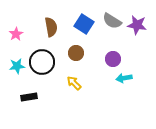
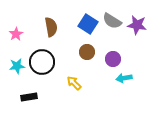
blue square: moved 4 px right
brown circle: moved 11 px right, 1 px up
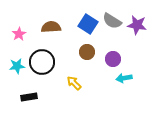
brown semicircle: rotated 84 degrees counterclockwise
pink star: moved 3 px right
